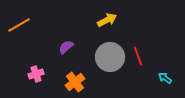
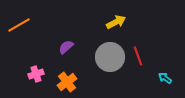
yellow arrow: moved 9 px right, 2 px down
orange cross: moved 8 px left
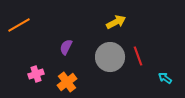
purple semicircle: rotated 21 degrees counterclockwise
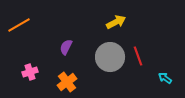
pink cross: moved 6 px left, 2 px up
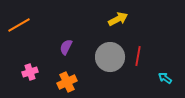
yellow arrow: moved 2 px right, 3 px up
red line: rotated 30 degrees clockwise
orange cross: rotated 12 degrees clockwise
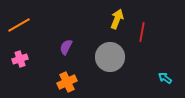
yellow arrow: moved 1 px left; rotated 42 degrees counterclockwise
red line: moved 4 px right, 24 px up
pink cross: moved 10 px left, 13 px up
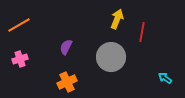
gray circle: moved 1 px right
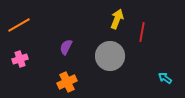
gray circle: moved 1 px left, 1 px up
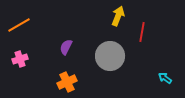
yellow arrow: moved 1 px right, 3 px up
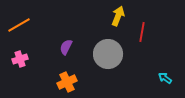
gray circle: moved 2 px left, 2 px up
